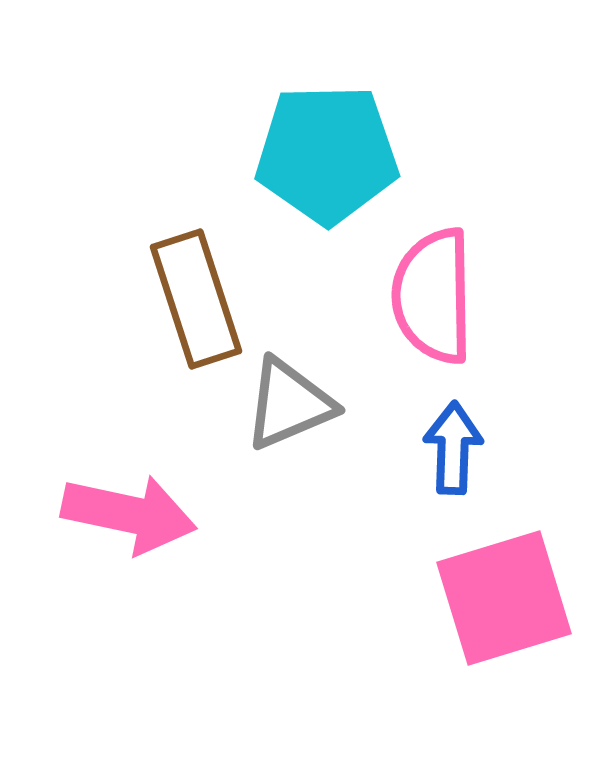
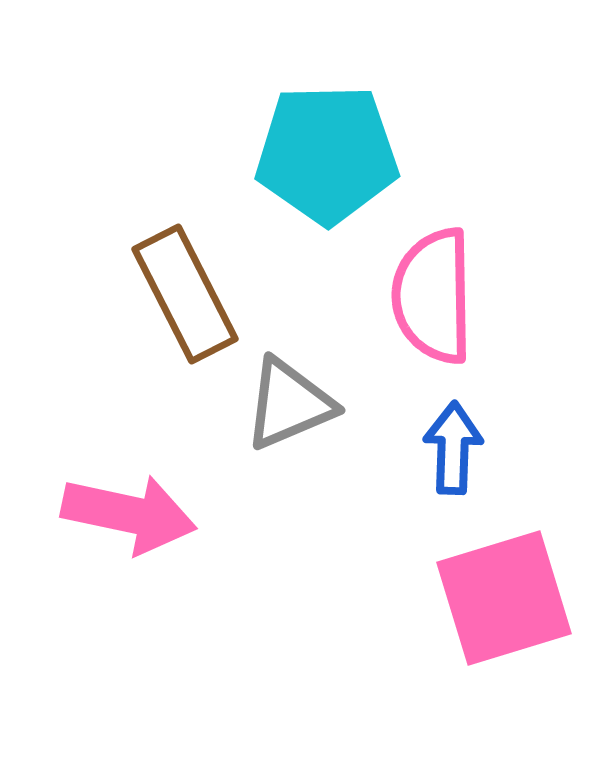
brown rectangle: moved 11 px left, 5 px up; rotated 9 degrees counterclockwise
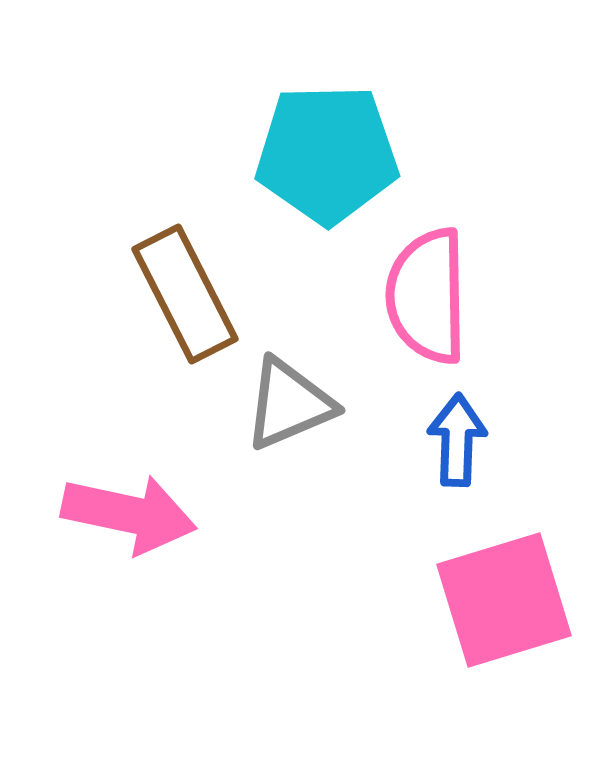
pink semicircle: moved 6 px left
blue arrow: moved 4 px right, 8 px up
pink square: moved 2 px down
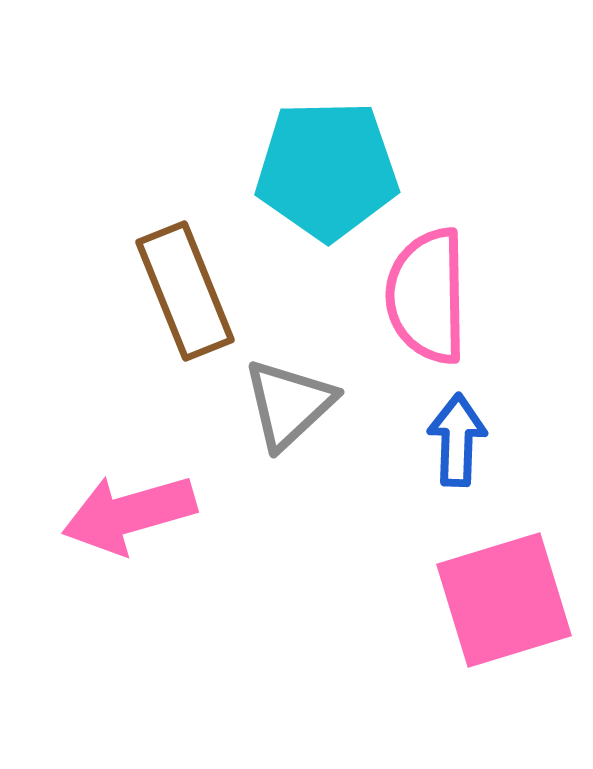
cyan pentagon: moved 16 px down
brown rectangle: moved 3 px up; rotated 5 degrees clockwise
gray triangle: rotated 20 degrees counterclockwise
pink arrow: rotated 152 degrees clockwise
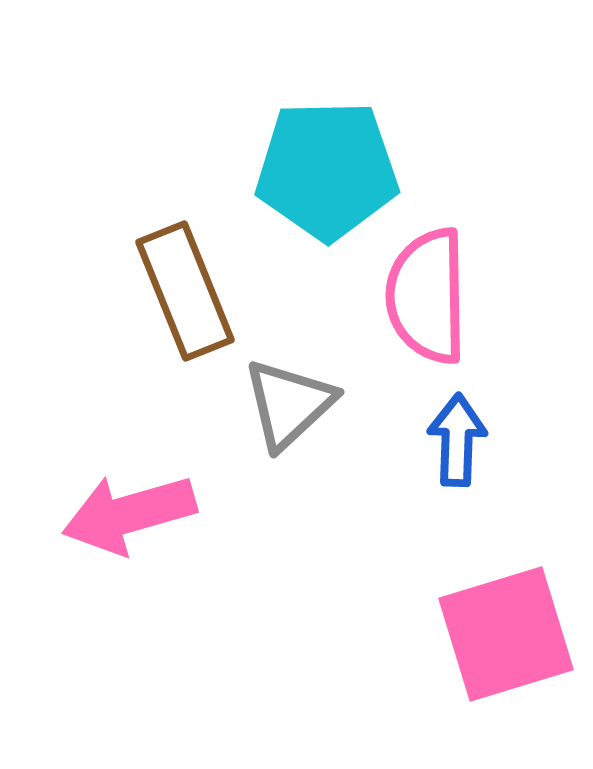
pink square: moved 2 px right, 34 px down
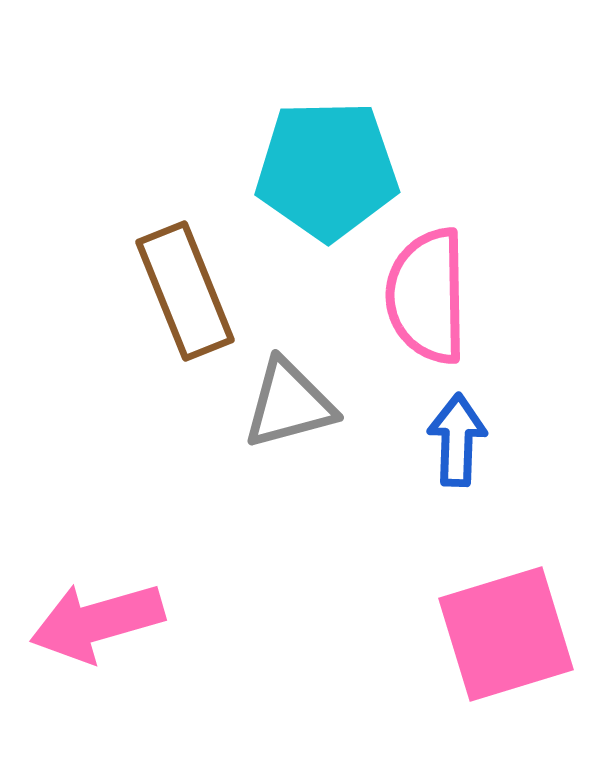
gray triangle: rotated 28 degrees clockwise
pink arrow: moved 32 px left, 108 px down
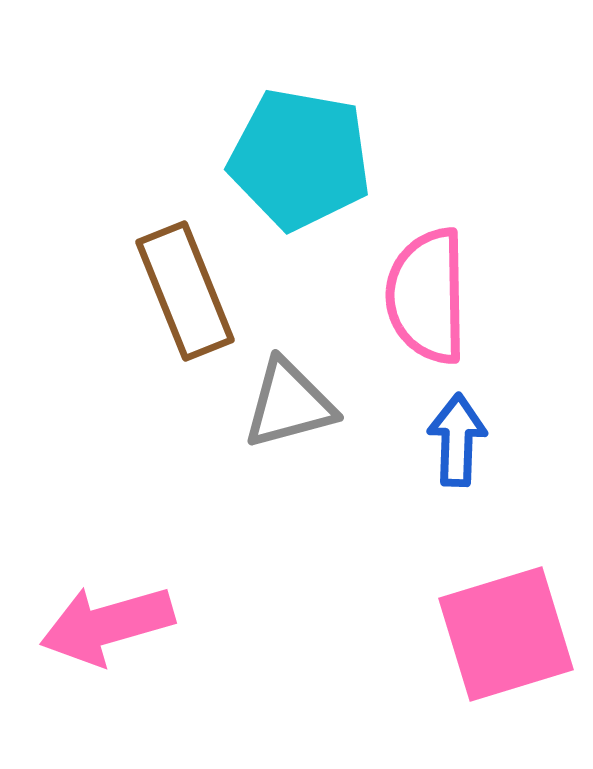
cyan pentagon: moved 27 px left, 11 px up; rotated 11 degrees clockwise
pink arrow: moved 10 px right, 3 px down
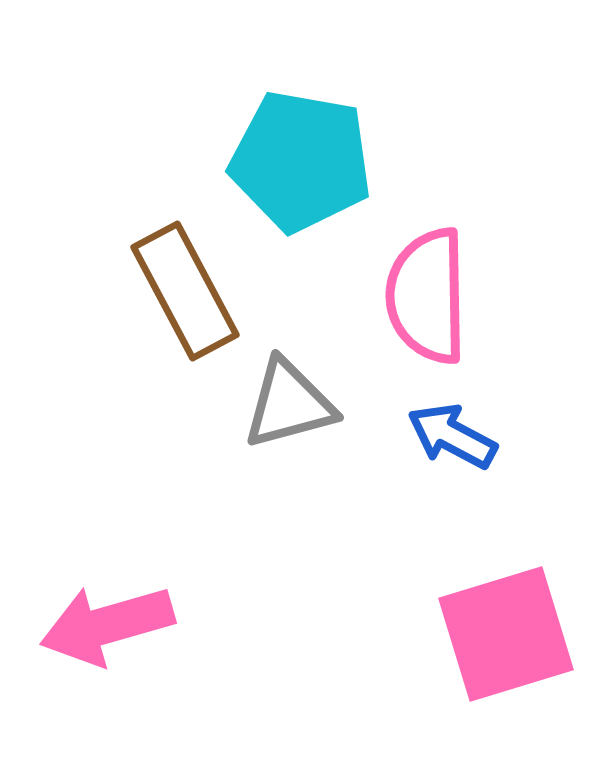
cyan pentagon: moved 1 px right, 2 px down
brown rectangle: rotated 6 degrees counterclockwise
blue arrow: moved 5 px left, 4 px up; rotated 64 degrees counterclockwise
